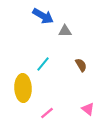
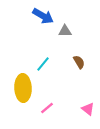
brown semicircle: moved 2 px left, 3 px up
pink line: moved 5 px up
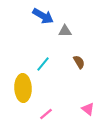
pink line: moved 1 px left, 6 px down
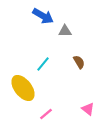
yellow ellipse: rotated 36 degrees counterclockwise
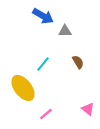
brown semicircle: moved 1 px left
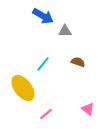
brown semicircle: rotated 40 degrees counterclockwise
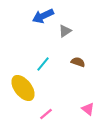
blue arrow: rotated 125 degrees clockwise
gray triangle: rotated 32 degrees counterclockwise
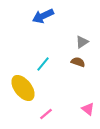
gray triangle: moved 17 px right, 11 px down
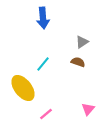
blue arrow: moved 2 px down; rotated 70 degrees counterclockwise
pink triangle: rotated 32 degrees clockwise
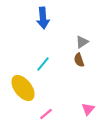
brown semicircle: moved 1 px right, 2 px up; rotated 128 degrees counterclockwise
